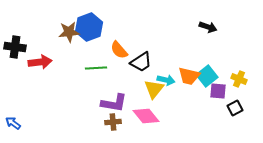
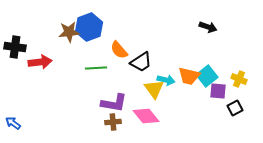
yellow triangle: rotated 15 degrees counterclockwise
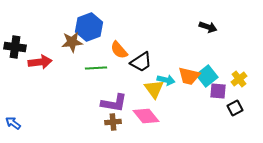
brown star: moved 3 px right, 10 px down
yellow cross: rotated 28 degrees clockwise
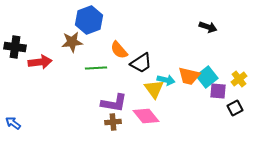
blue hexagon: moved 7 px up
black trapezoid: moved 1 px down
cyan square: moved 1 px down
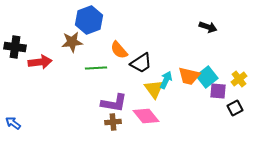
cyan arrow: rotated 78 degrees counterclockwise
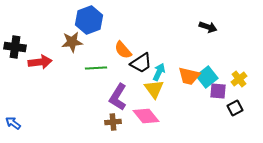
orange semicircle: moved 4 px right
cyan arrow: moved 7 px left, 8 px up
purple L-shape: moved 4 px right, 6 px up; rotated 112 degrees clockwise
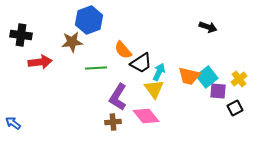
black cross: moved 6 px right, 12 px up
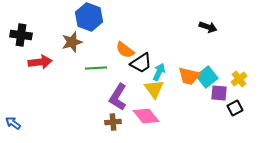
blue hexagon: moved 3 px up; rotated 20 degrees counterclockwise
brown star: rotated 10 degrees counterclockwise
orange semicircle: moved 2 px right; rotated 12 degrees counterclockwise
purple square: moved 1 px right, 2 px down
